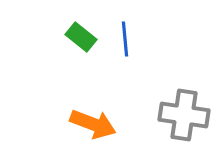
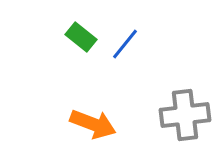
blue line: moved 5 px down; rotated 44 degrees clockwise
gray cross: moved 1 px right; rotated 15 degrees counterclockwise
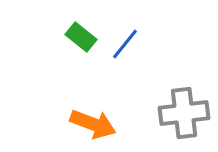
gray cross: moved 1 px left, 2 px up
